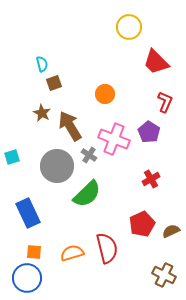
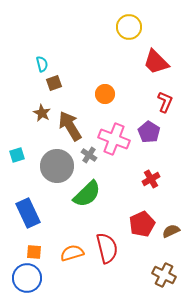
cyan square: moved 5 px right, 2 px up
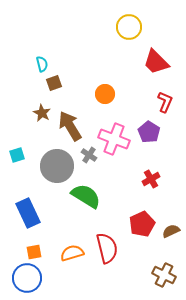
green semicircle: moved 1 px left, 2 px down; rotated 104 degrees counterclockwise
orange square: rotated 14 degrees counterclockwise
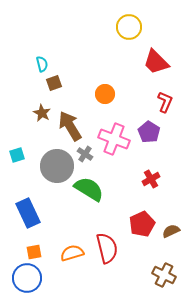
gray cross: moved 4 px left, 1 px up
green semicircle: moved 3 px right, 7 px up
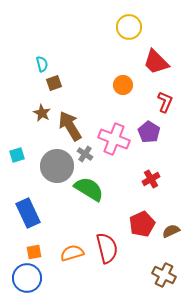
orange circle: moved 18 px right, 9 px up
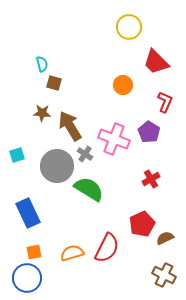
brown square: rotated 35 degrees clockwise
brown star: rotated 24 degrees counterclockwise
brown semicircle: moved 6 px left, 7 px down
red semicircle: rotated 40 degrees clockwise
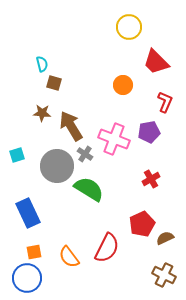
brown arrow: moved 1 px right
purple pentagon: rotated 30 degrees clockwise
orange semicircle: moved 3 px left, 4 px down; rotated 110 degrees counterclockwise
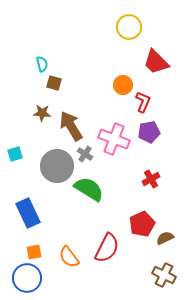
red L-shape: moved 22 px left
cyan square: moved 2 px left, 1 px up
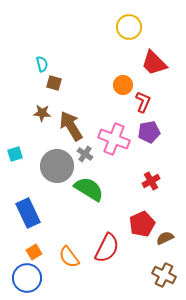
red trapezoid: moved 2 px left, 1 px down
red cross: moved 2 px down
orange square: rotated 21 degrees counterclockwise
